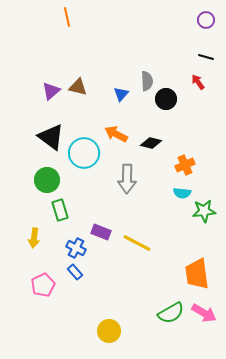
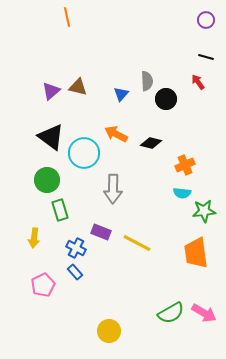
gray arrow: moved 14 px left, 10 px down
orange trapezoid: moved 1 px left, 21 px up
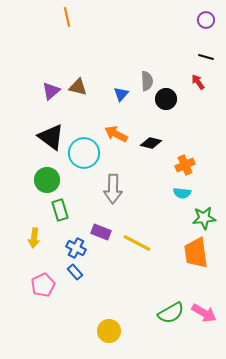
green star: moved 7 px down
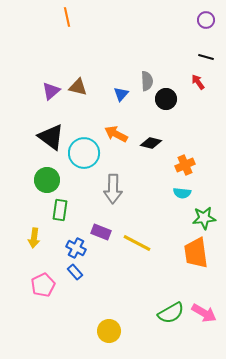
green rectangle: rotated 25 degrees clockwise
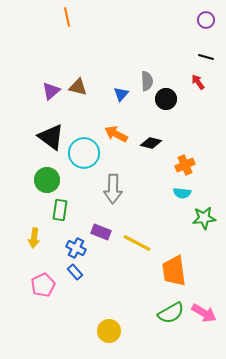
orange trapezoid: moved 22 px left, 18 px down
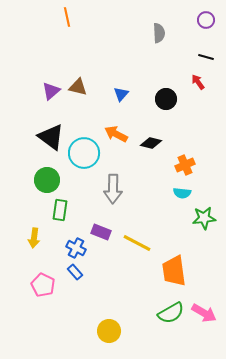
gray semicircle: moved 12 px right, 48 px up
pink pentagon: rotated 20 degrees counterclockwise
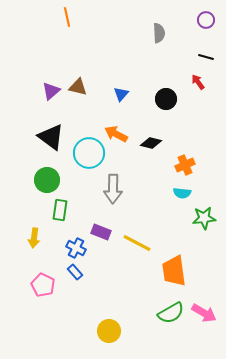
cyan circle: moved 5 px right
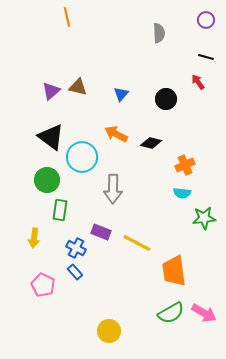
cyan circle: moved 7 px left, 4 px down
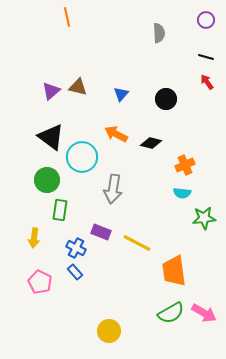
red arrow: moved 9 px right
gray arrow: rotated 8 degrees clockwise
pink pentagon: moved 3 px left, 3 px up
